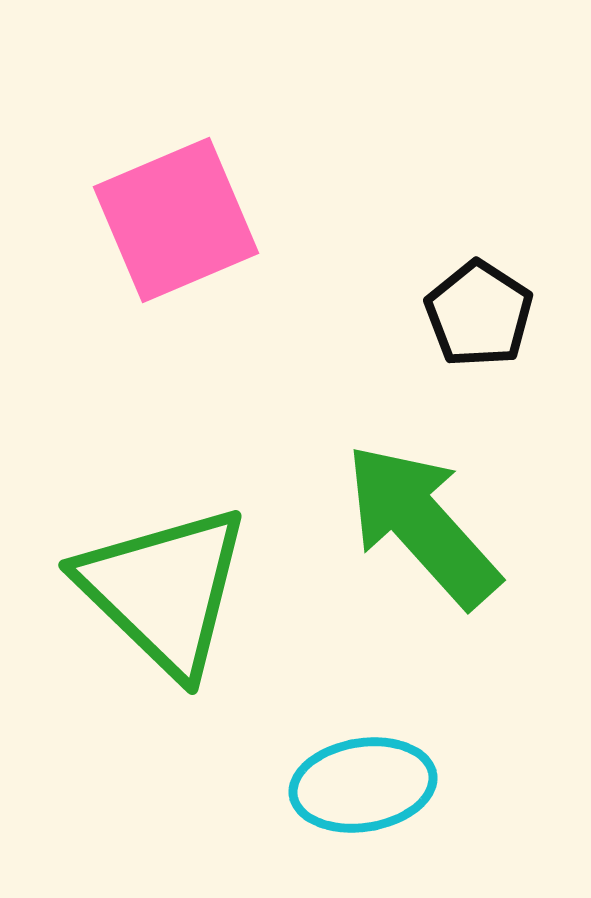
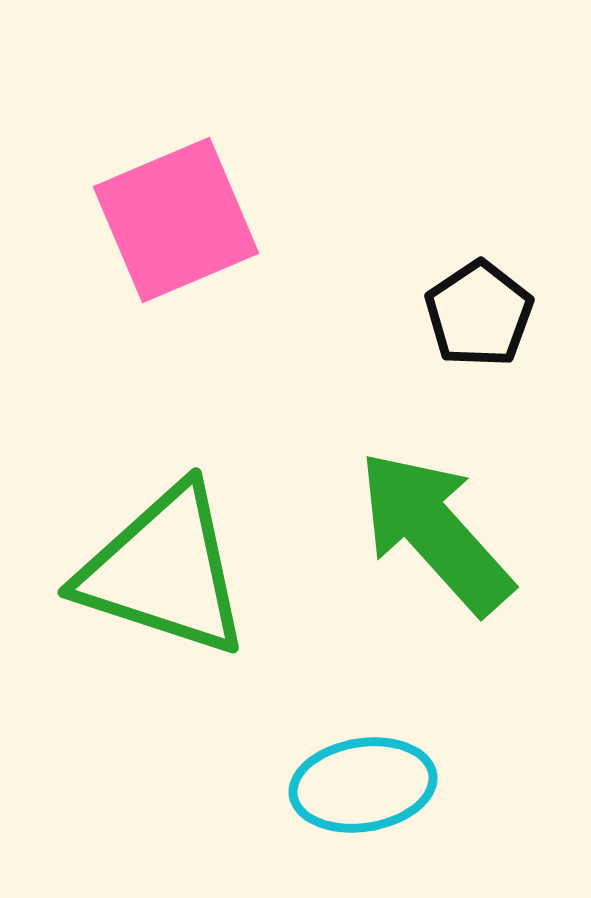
black pentagon: rotated 5 degrees clockwise
green arrow: moved 13 px right, 7 px down
green triangle: moved 19 px up; rotated 26 degrees counterclockwise
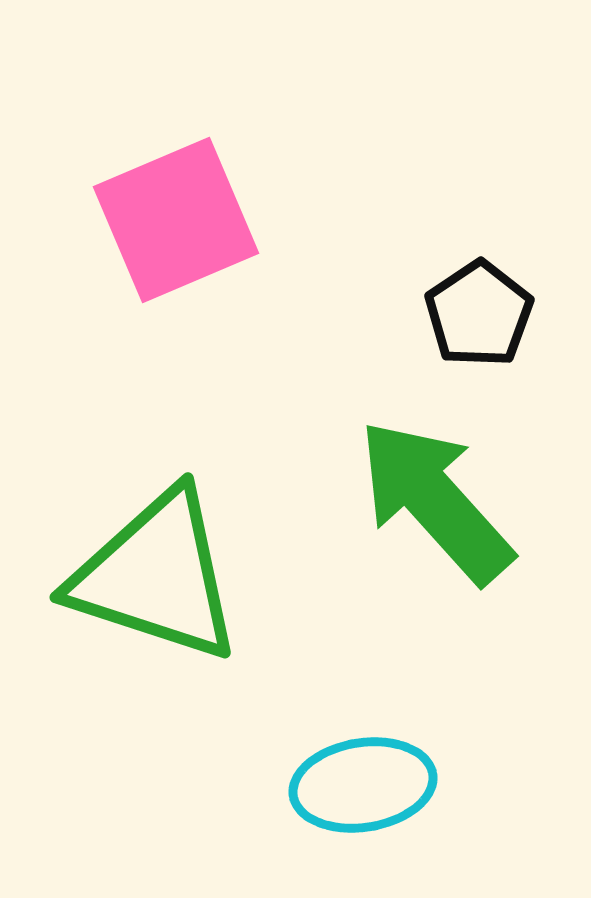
green arrow: moved 31 px up
green triangle: moved 8 px left, 5 px down
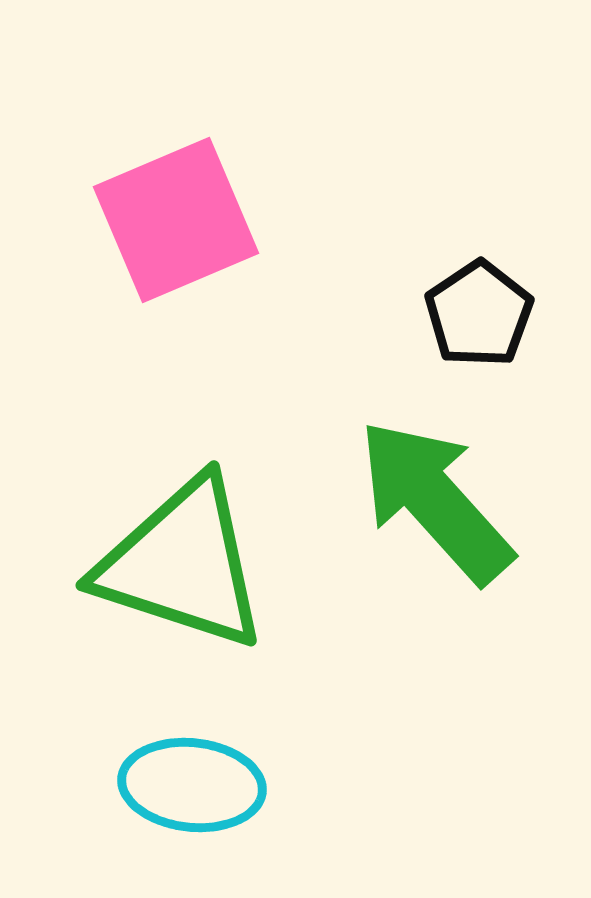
green triangle: moved 26 px right, 12 px up
cyan ellipse: moved 171 px left; rotated 15 degrees clockwise
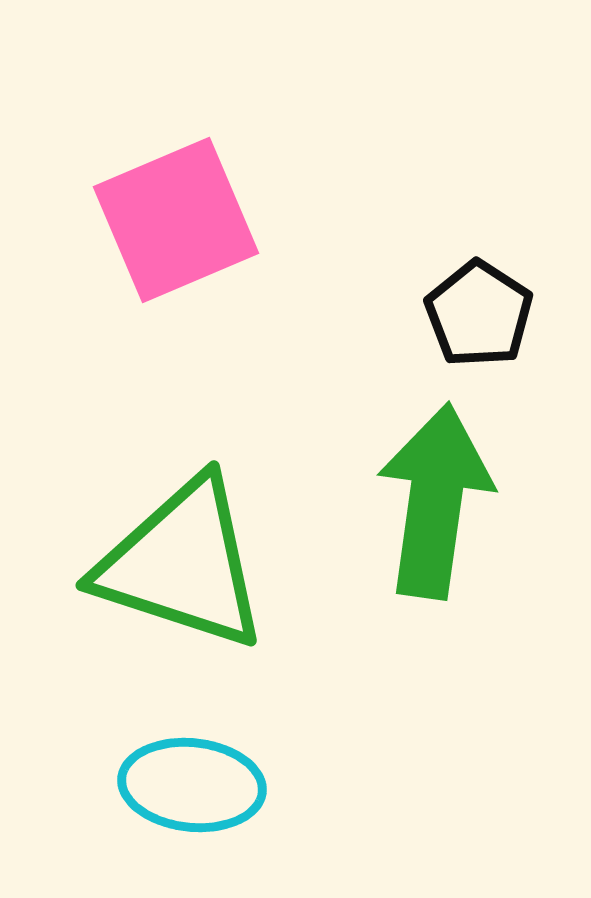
black pentagon: rotated 5 degrees counterclockwise
green arrow: rotated 50 degrees clockwise
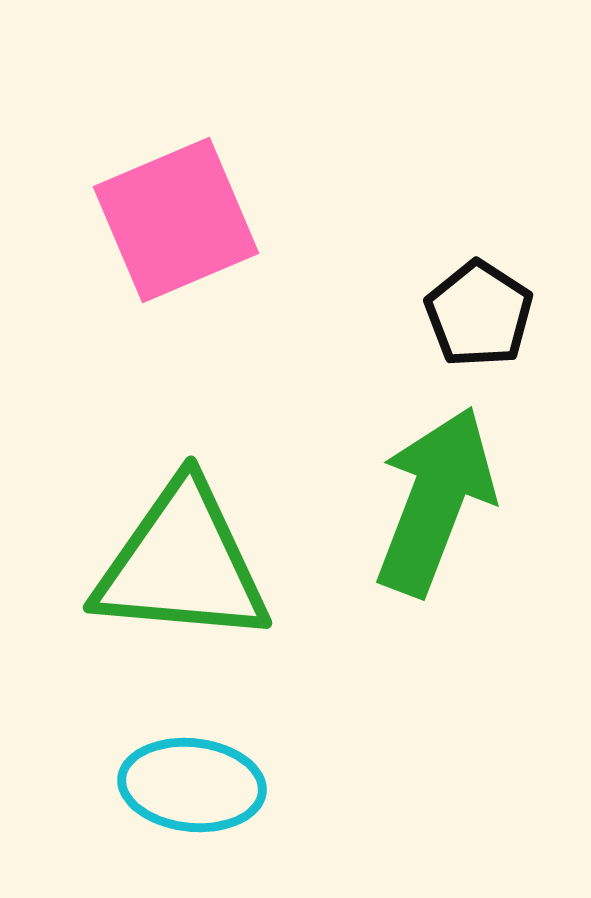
green arrow: rotated 13 degrees clockwise
green triangle: rotated 13 degrees counterclockwise
